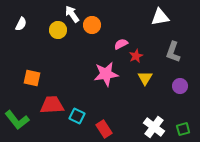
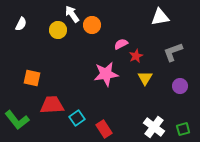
gray L-shape: rotated 50 degrees clockwise
cyan square: moved 2 px down; rotated 28 degrees clockwise
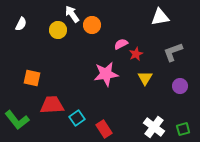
red star: moved 2 px up
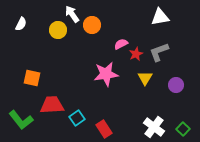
gray L-shape: moved 14 px left
purple circle: moved 4 px left, 1 px up
green L-shape: moved 4 px right
green square: rotated 32 degrees counterclockwise
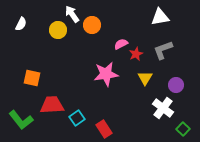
gray L-shape: moved 4 px right, 2 px up
white cross: moved 9 px right, 19 px up
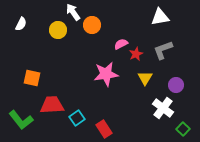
white arrow: moved 1 px right, 2 px up
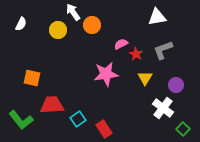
white triangle: moved 3 px left
red star: rotated 16 degrees counterclockwise
cyan square: moved 1 px right, 1 px down
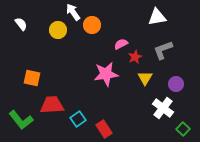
white semicircle: rotated 64 degrees counterclockwise
red star: moved 1 px left, 3 px down; rotated 16 degrees clockwise
purple circle: moved 1 px up
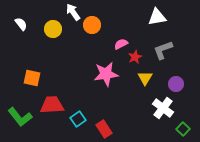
yellow circle: moved 5 px left, 1 px up
green L-shape: moved 1 px left, 3 px up
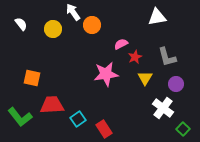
gray L-shape: moved 4 px right, 7 px down; rotated 85 degrees counterclockwise
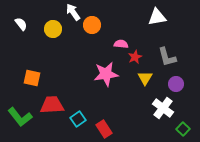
pink semicircle: rotated 32 degrees clockwise
